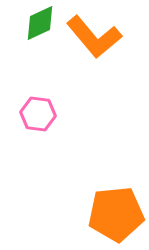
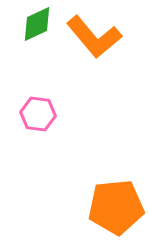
green diamond: moved 3 px left, 1 px down
orange pentagon: moved 7 px up
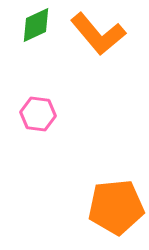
green diamond: moved 1 px left, 1 px down
orange L-shape: moved 4 px right, 3 px up
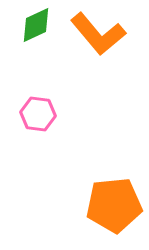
orange pentagon: moved 2 px left, 2 px up
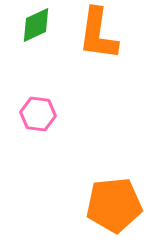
orange L-shape: rotated 48 degrees clockwise
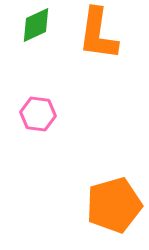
orange pentagon: rotated 10 degrees counterclockwise
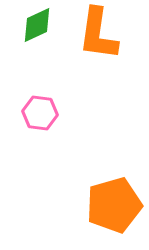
green diamond: moved 1 px right
pink hexagon: moved 2 px right, 1 px up
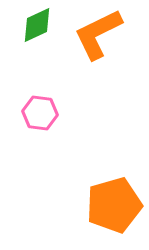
orange L-shape: rotated 56 degrees clockwise
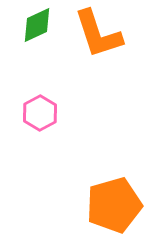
orange L-shape: rotated 82 degrees counterclockwise
pink hexagon: rotated 24 degrees clockwise
